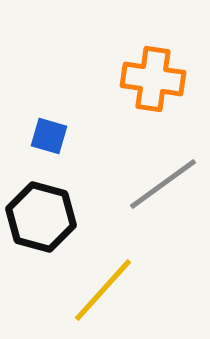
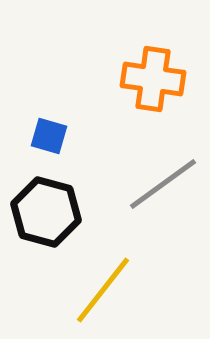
black hexagon: moved 5 px right, 5 px up
yellow line: rotated 4 degrees counterclockwise
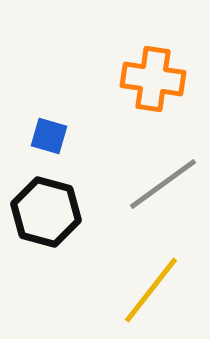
yellow line: moved 48 px right
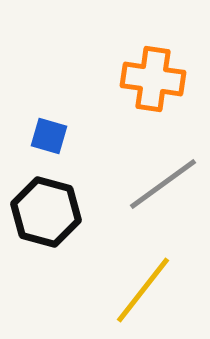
yellow line: moved 8 px left
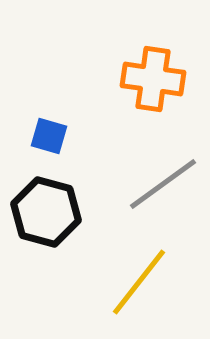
yellow line: moved 4 px left, 8 px up
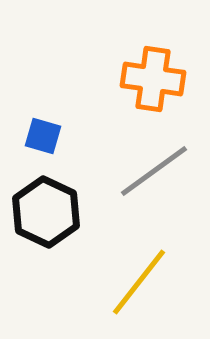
blue square: moved 6 px left
gray line: moved 9 px left, 13 px up
black hexagon: rotated 10 degrees clockwise
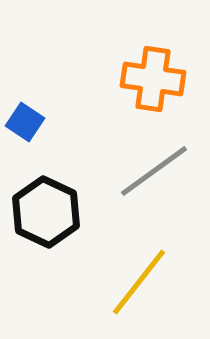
blue square: moved 18 px left, 14 px up; rotated 18 degrees clockwise
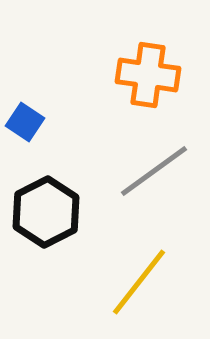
orange cross: moved 5 px left, 4 px up
black hexagon: rotated 8 degrees clockwise
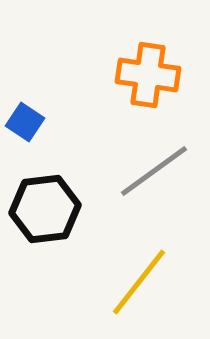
black hexagon: moved 1 px left, 3 px up; rotated 20 degrees clockwise
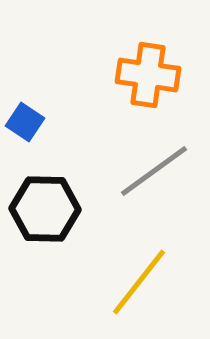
black hexagon: rotated 8 degrees clockwise
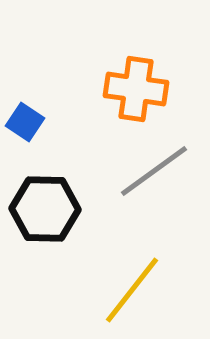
orange cross: moved 12 px left, 14 px down
yellow line: moved 7 px left, 8 px down
